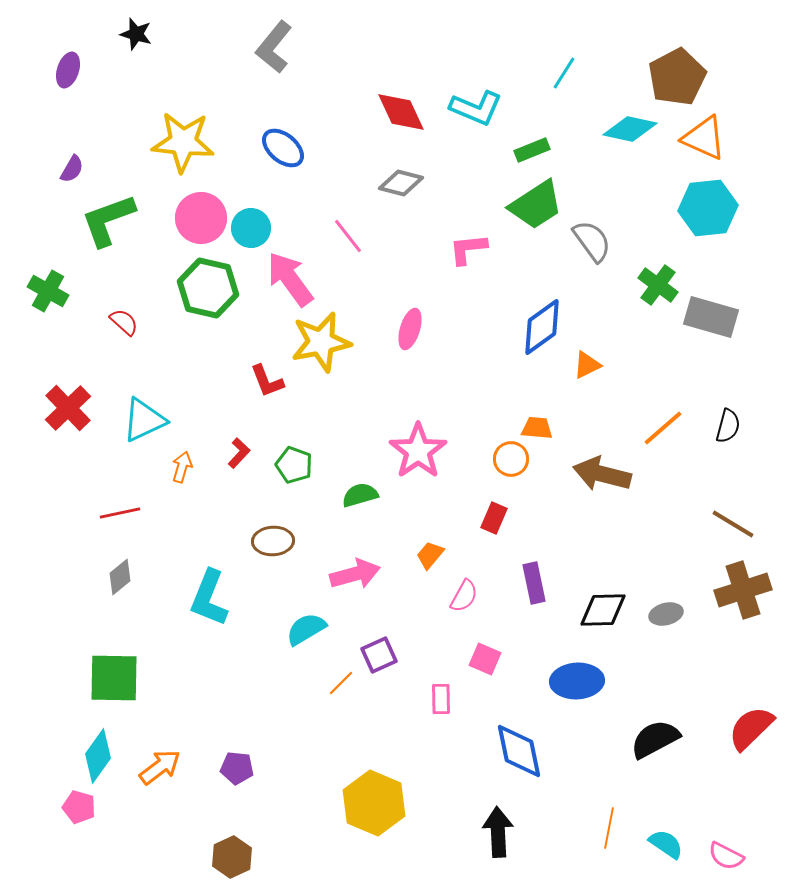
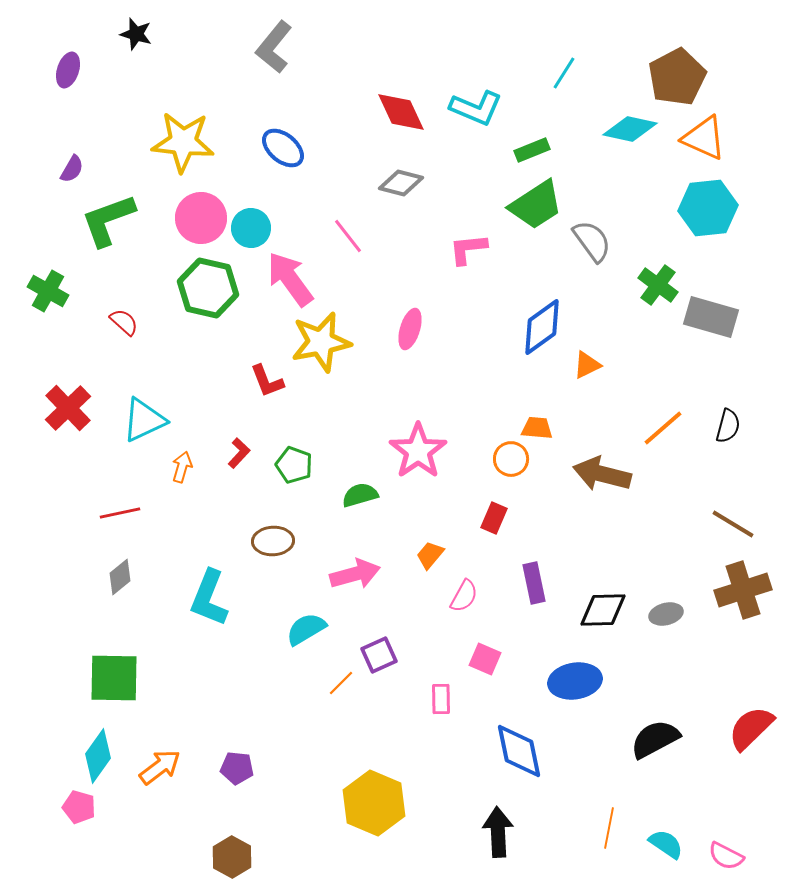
blue ellipse at (577, 681): moved 2 px left; rotated 6 degrees counterclockwise
brown hexagon at (232, 857): rotated 6 degrees counterclockwise
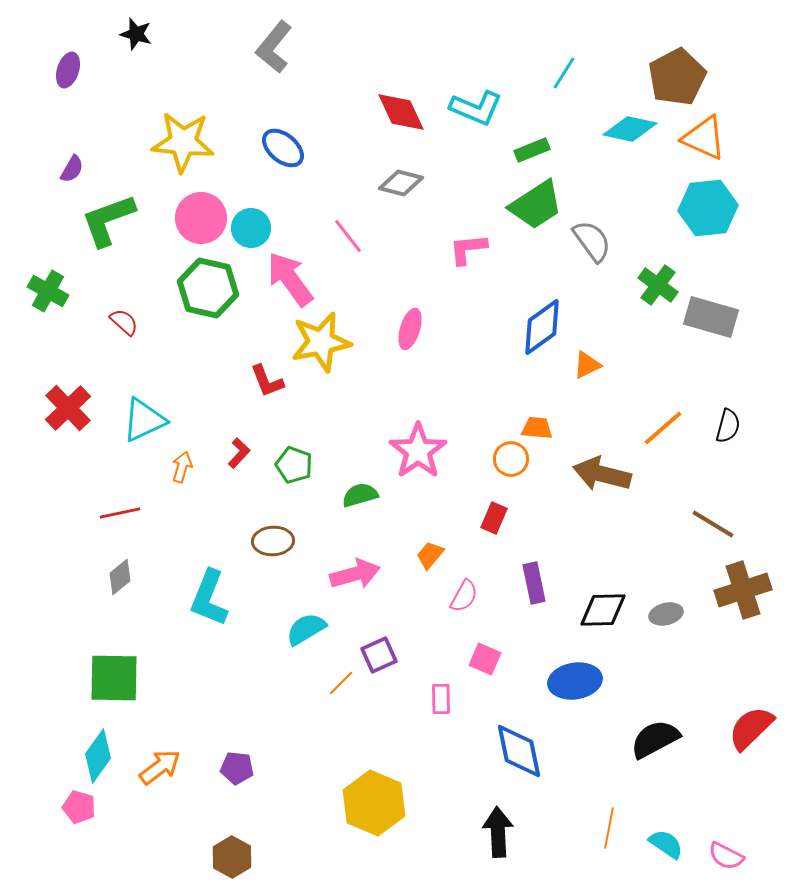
brown line at (733, 524): moved 20 px left
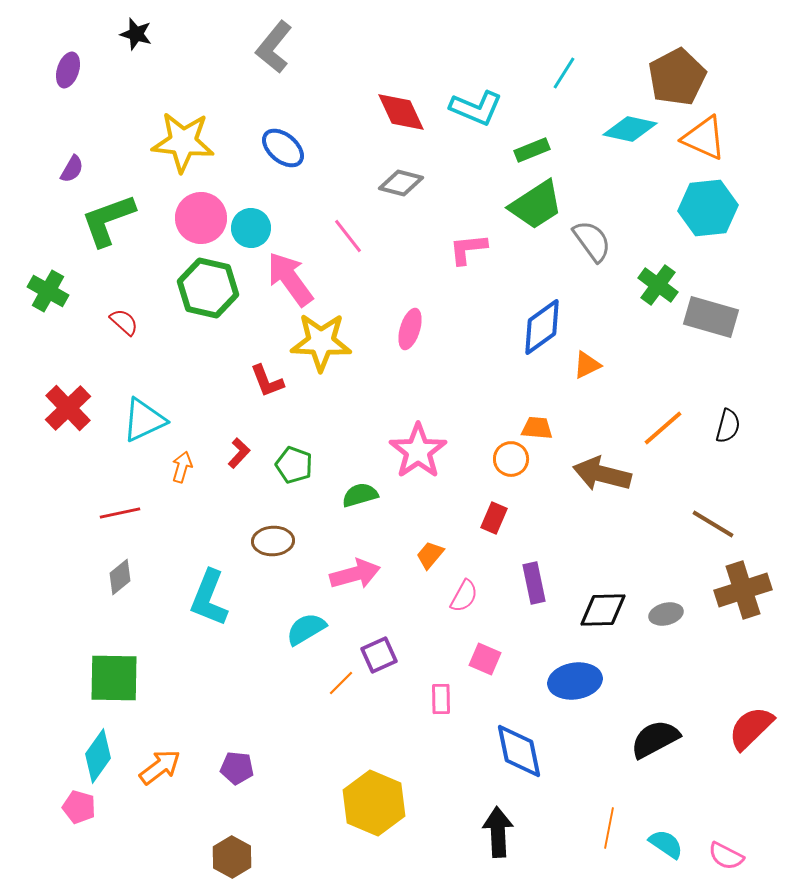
yellow star at (321, 342): rotated 14 degrees clockwise
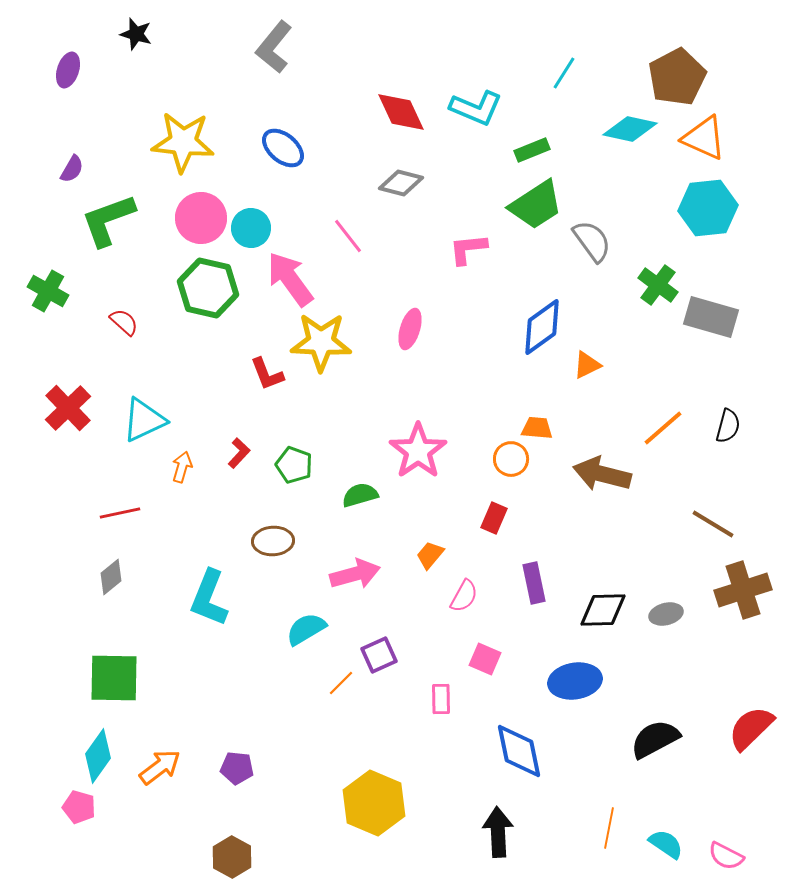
red L-shape at (267, 381): moved 7 px up
gray diamond at (120, 577): moved 9 px left
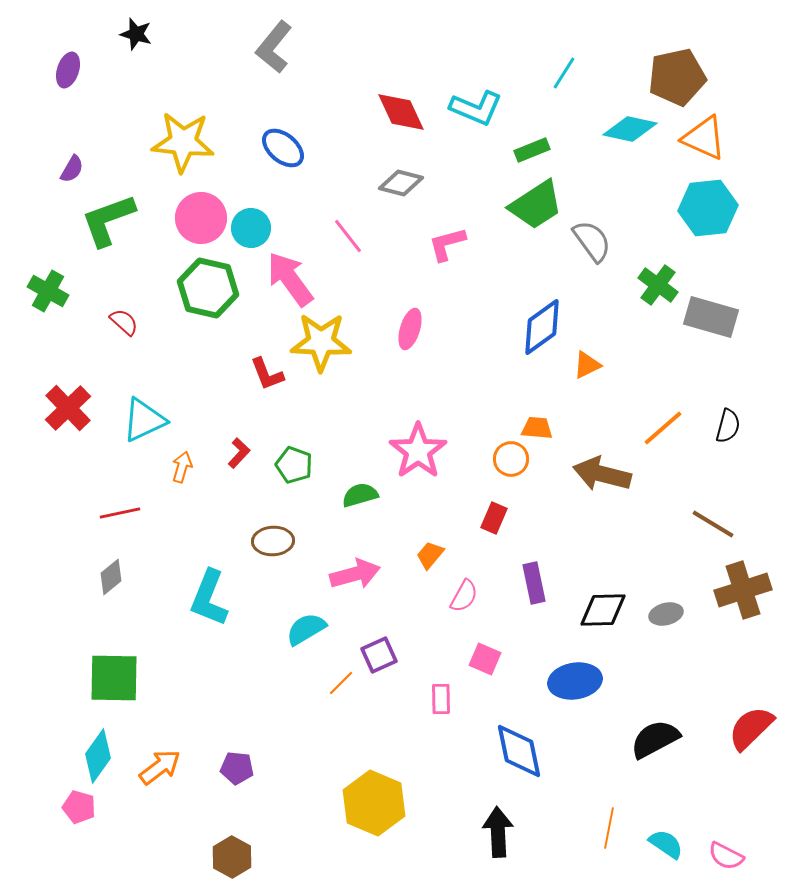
brown pentagon at (677, 77): rotated 16 degrees clockwise
pink L-shape at (468, 249): moved 21 px left, 5 px up; rotated 9 degrees counterclockwise
